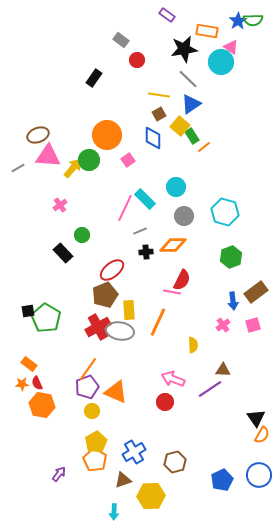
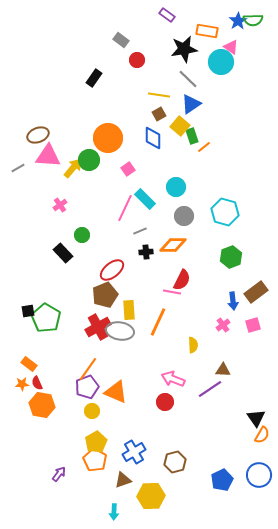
orange circle at (107, 135): moved 1 px right, 3 px down
green rectangle at (192, 136): rotated 14 degrees clockwise
pink square at (128, 160): moved 9 px down
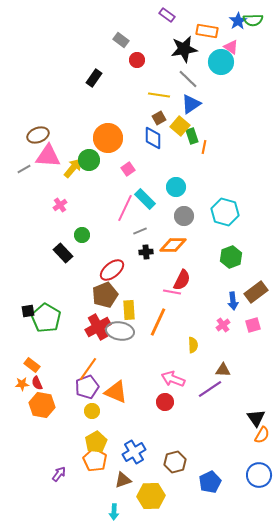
brown square at (159, 114): moved 4 px down
orange line at (204, 147): rotated 40 degrees counterclockwise
gray line at (18, 168): moved 6 px right, 1 px down
orange rectangle at (29, 364): moved 3 px right, 1 px down
blue pentagon at (222, 480): moved 12 px left, 2 px down
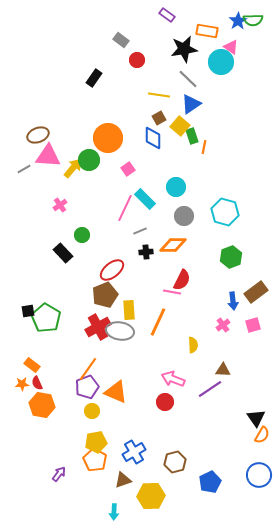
yellow pentagon at (96, 442): rotated 20 degrees clockwise
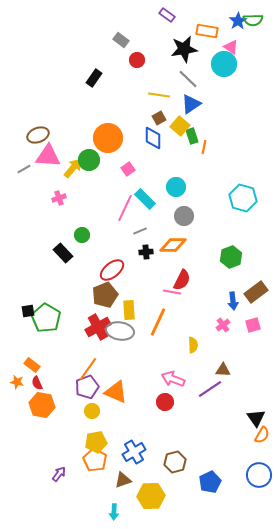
cyan circle at (221, 62): moved 3 px right, 2 px down
pink cross at (60, 205): moved 1 px left, 7 px up; rotated 16 degrees clockwise
cyan hexagon at (225, 212): moved 18 px right, 14 px up
orange star at (22, 384): moved 5 px left, 2 px up; rotated 16 degrees clockwise
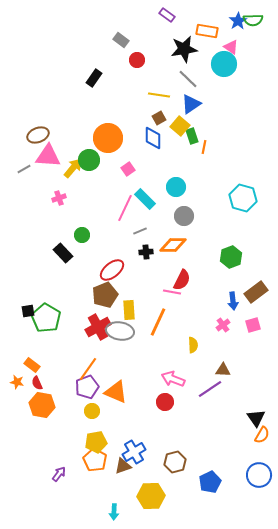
brown triangle at (123, 480): moved 14 px up
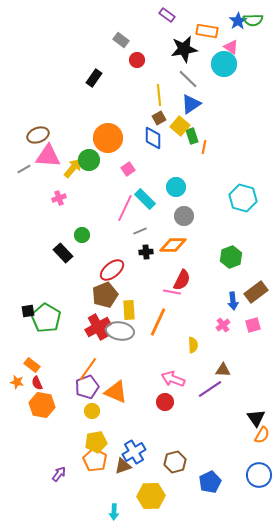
yellow line at (159, 95): rotated 75 degrees clockwise
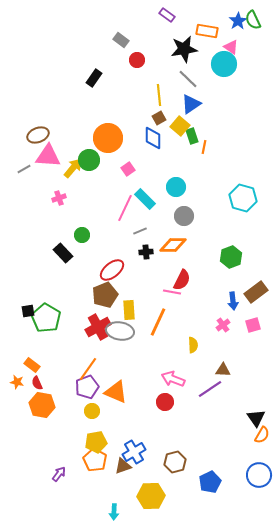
green semicircle at (253, 20): rotated 66 degrees clockwise
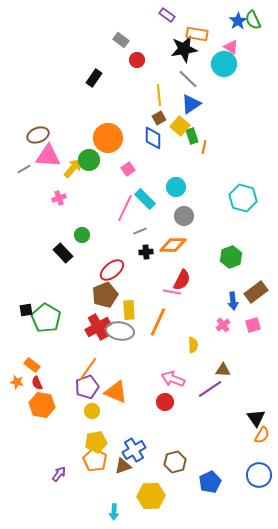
orange rectangle at (207, 31): moved 10 px left, 3 px down
black square at (28, 311): moved 2 px left, 1 px up
blue cross at (134, 452): moved 2 px up
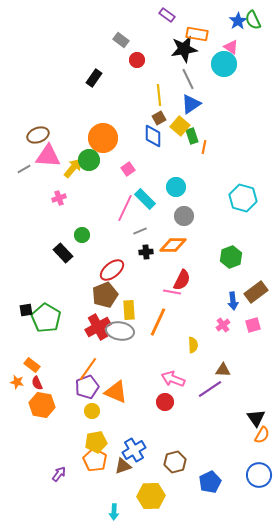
gray line at (188, 79): rotated 20 degrees clockwise
orange circle at (108, 138): moved 5 px left
blue diamond at (153, 138): moved 2 px up
